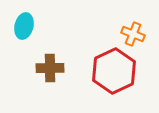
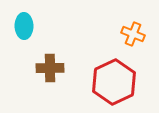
cyan ellipse: rotated 15 degrees counterclockwise
red hexagon: moved 11 px down
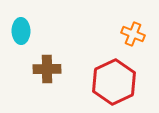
cyan ellipse: moved 3 px left, 5 px down
brown cross: moved 3 px left, 1 px down
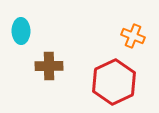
orange cross: moved 2 px down
brown cross: moved 2 px right, 3 px up
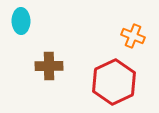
cyan ellipse: moved 10 px up
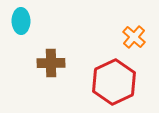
orange cross: moved 1 px right, 1 px down; rotated 20 degrees clockwise
brown cross: moved 2 px right, 3 px up
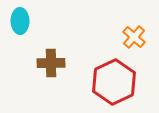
cyan ellipse: moved 1 px left
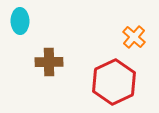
brown cross: moved 2 px left, 1 px up
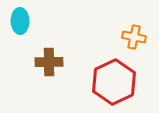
orange cross: rotated 30 degrees counterclockwise
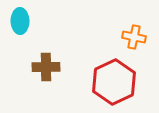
brown cross: moved 3 px left, 5 px down
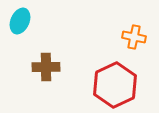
cyan ellipse: rotated 25 degrees clockwise
red hexagon: moved 1 px right, 3 px down
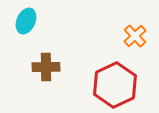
cyan ellipse: moved 6 px right
orange cross: moved 1 px right, 1 px up; rotated 35 degrees clockwise
